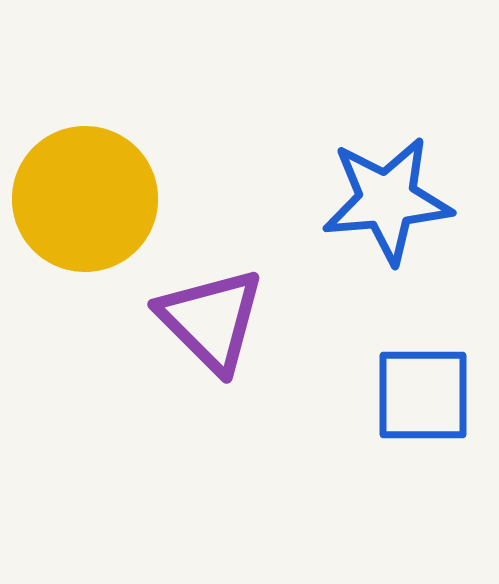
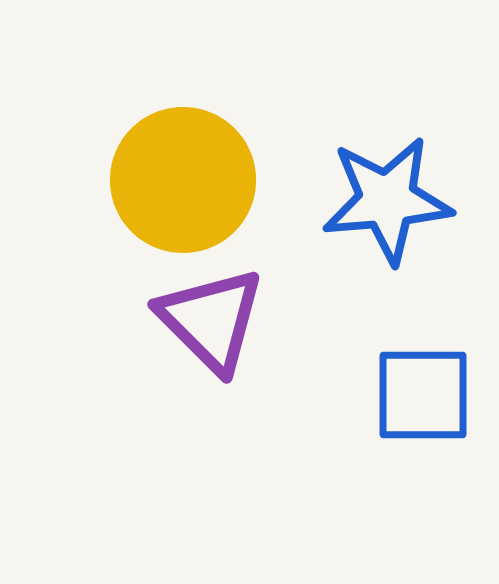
yellow circle: moved 98 px right, 19 px up
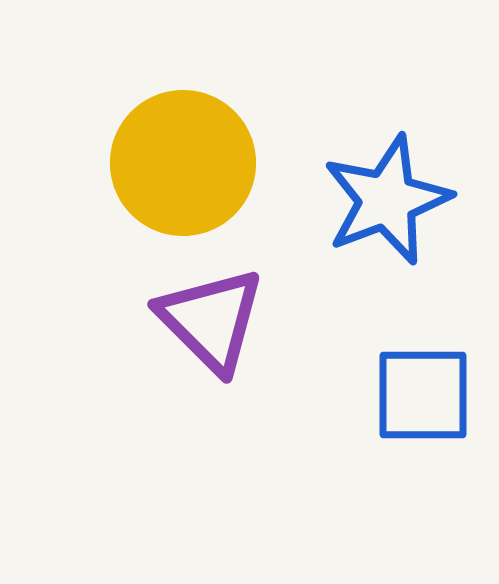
yellow circle: moved 17 px up
blue star: rotated 16 degrees counterclockwise
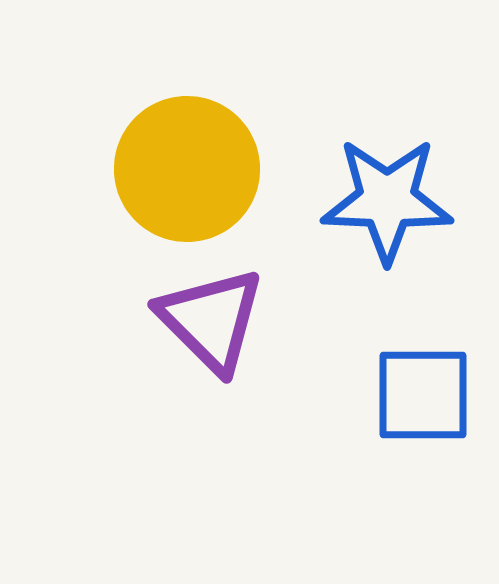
yellow circle: moved 4 px right, 6 px down
blue star: rotated 23 degrees clockwise
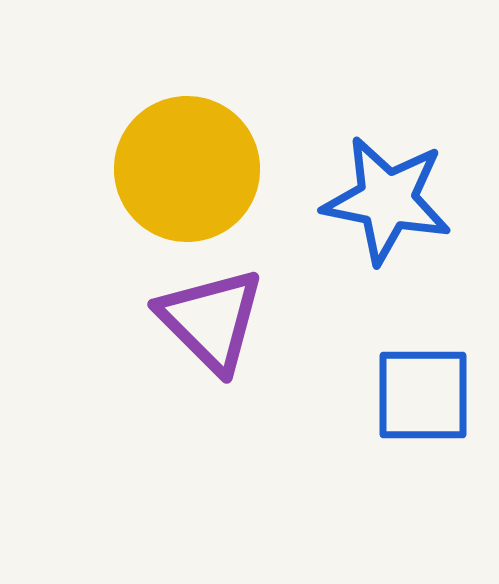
blue star: rotated 9 degrees clockwise
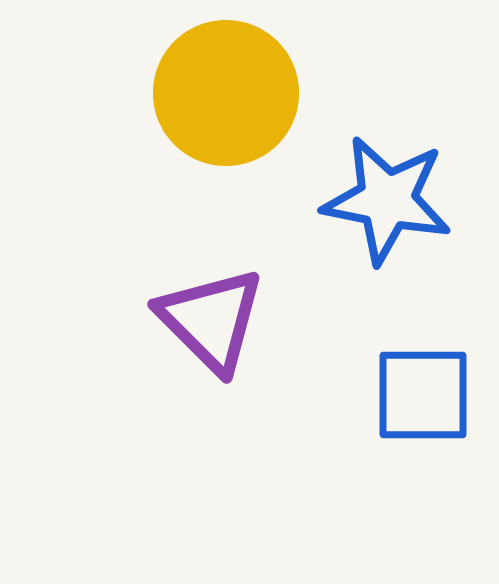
yellow circle: moved 39 px right, 76 px up
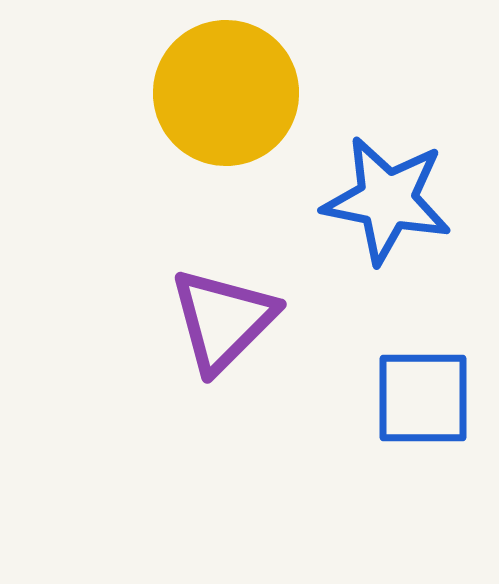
purple triangle: moved 12 px right; rotated 30 degrees clockwise
blue square: moved 3 px down
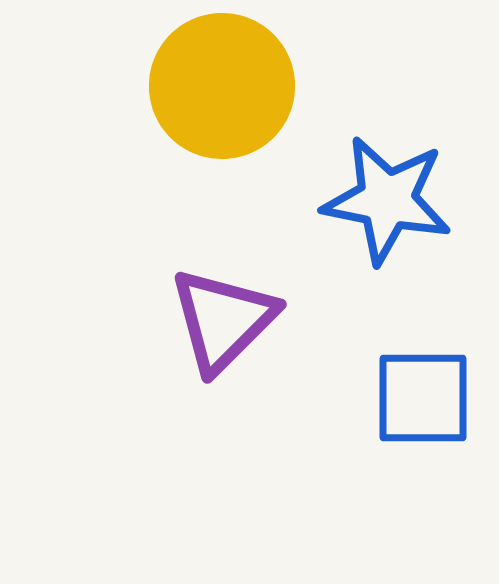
yellow circle: moved 4 px left, 7 px up
